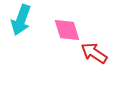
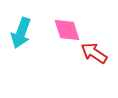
cyan arrow: moved 13 px down
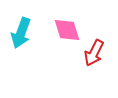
red arrow: rotated 96 degrees counterclockwise
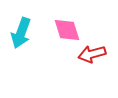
red arrow: moved 2 px left, 1 px down; rotated 48 degrees clockwise
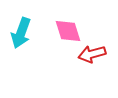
pink diamond: moved 1 px right, 1 px down
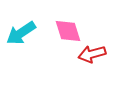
cyan arrow: rotated 36 degrees clockwise
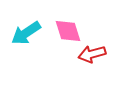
cyan arrow: moved 5 px right
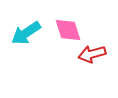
pink diamond: moved 1 px up
